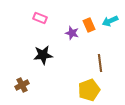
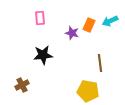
pink rectangle: rotated 64 degrees clockwise
orange rectangle: rotated 48 degrees clockwise
yellow pentagon: moved 1 px left, 1 px down; rotated 30 degrees clockwise
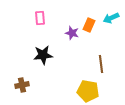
cyan arrow: moved 1 px right, 3 px up
brown line: moved 1 px right, 1 px down
brown cross: rotated 16 degrees clockwise
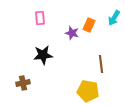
cyan arrow: moved 3 px right; rotated 35 degrees counterclockwise
brown cross: moved 1 px right, 2 px up
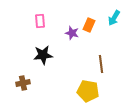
pink rectangle: moved 3 px down
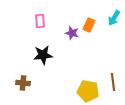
brown line: moved 12 px right, 18 px down
brown cross: rotated 16 degrees clockwise
